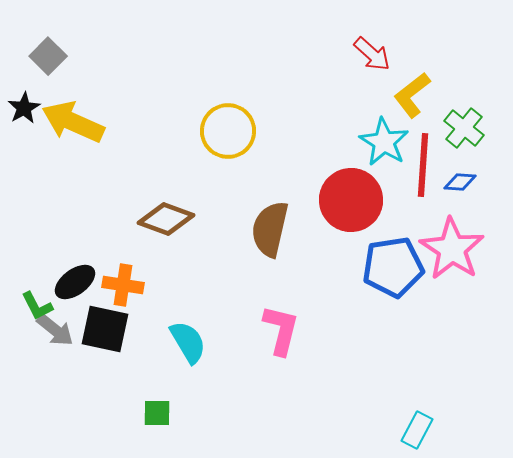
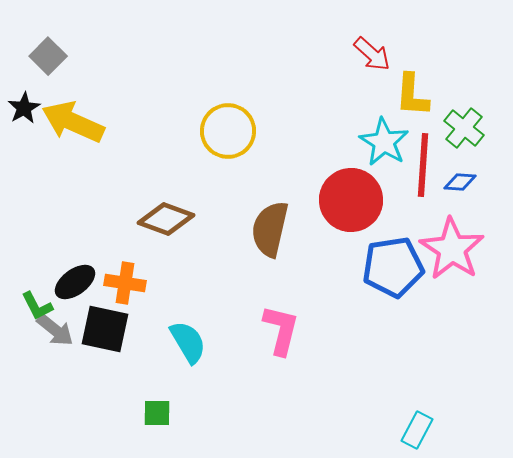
yellow L-shape: rotated 48 degrees counterclockwise
orange cross: moved 2 px right, 2 px up
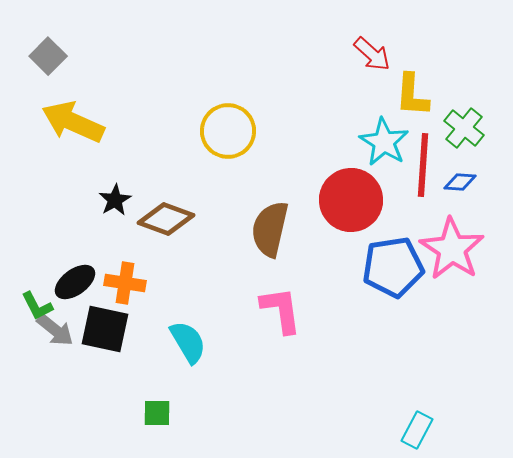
black star: moved 91 px right, 92 px down
pink L-shape: moved 20 px up; rotated 22 degrees counterclockwise
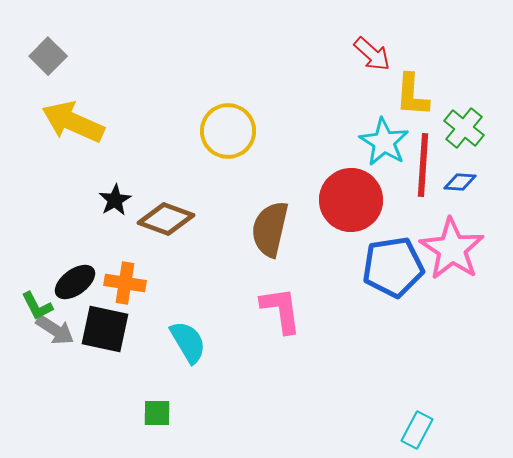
gray arrow: rotated 6 degrees counterclockwise
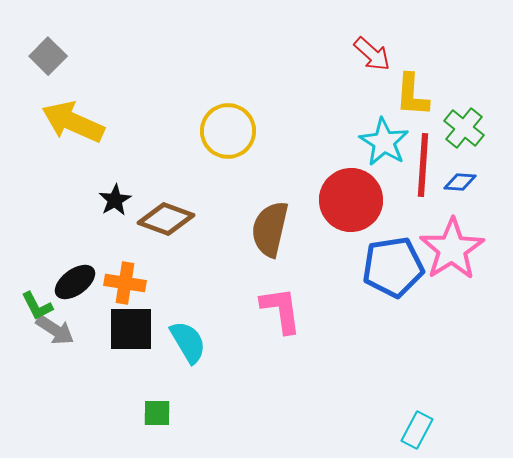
pink star: rotated 6 degrees clockwise
black square: moved 26 px right; rotated 12 degrees counterclockwise
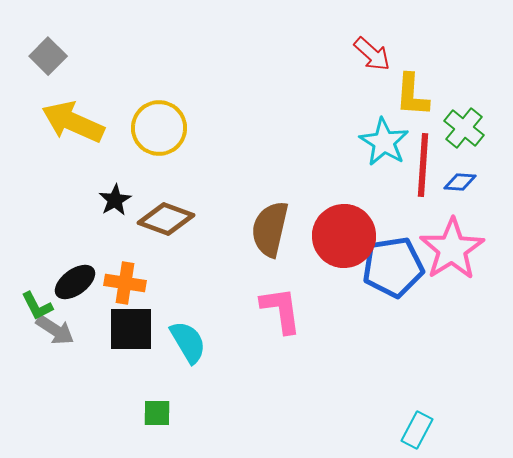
yellow circle: moved 69 px left, 3 px up
red circle: moved 7 px left, 36 px down
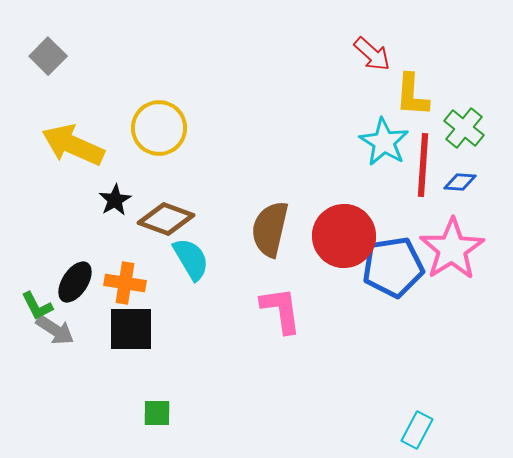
yellow arrow: moved 23 px down
black ellipse: rotated 21 degrees counterclockwise
cyan semicircle: moved 3 px right, 83 px up
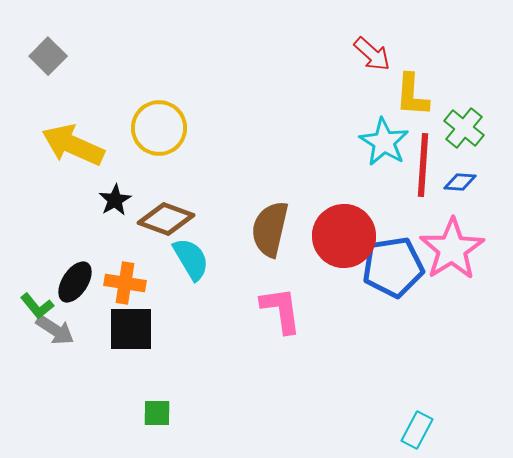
green L-shape: rotated 12 degrees counterclockwise
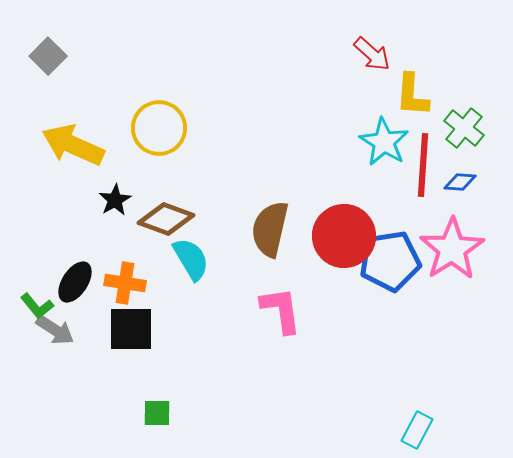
blue pentagon: moved 3 px left, 6 px up
